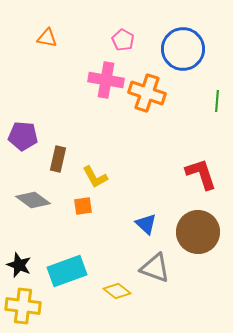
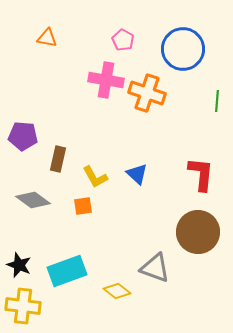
red L-shape: rotated 24 degrees clockwise
blue triangle: moved 9 px left, 50 px up
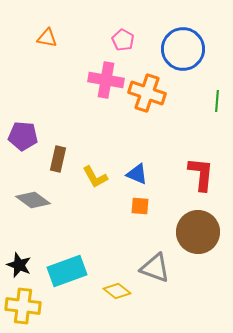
blue triangle: rotated 20 degrees counterclockwise
orange square: moved 57 px right; rotated 12 degrees clockwise
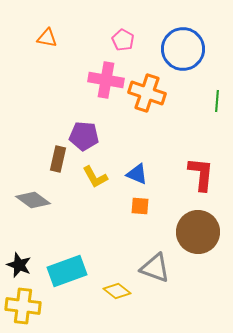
purple pentagon: moved 61 px right
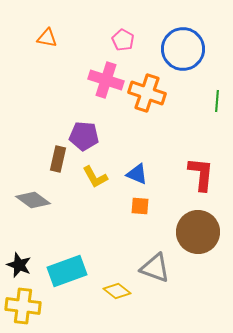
pink cross: rotated 8 degrees clockwise
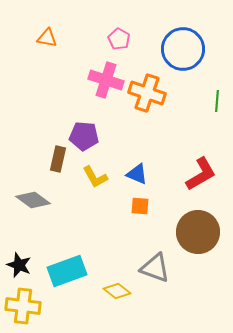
pink pentagon: moved 4 px left, 1 px up
red L-shape: rotated 54 degrees clockwise
